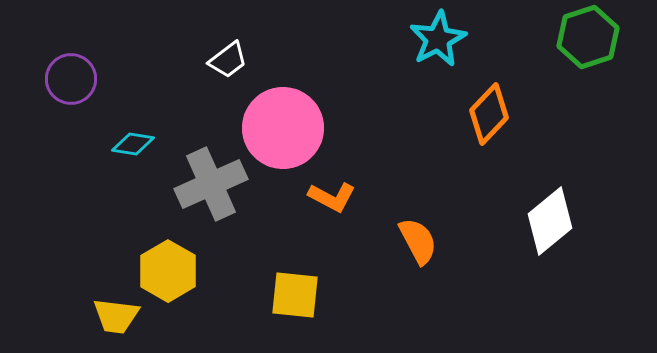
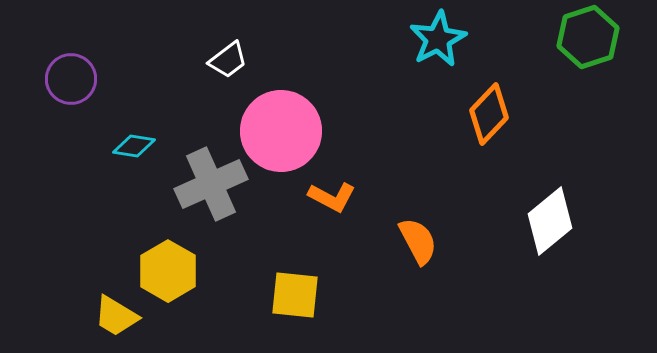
pink circle: moved 2 px left, 3 px down
cyan diamond: moved 1 px right, 2 px down
yellow trapezoid: rotated 24 degrees clockwise
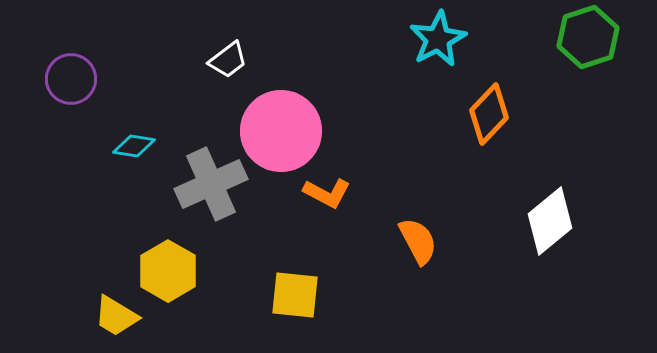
orange L-shape: moved 5 px left, 4 px up
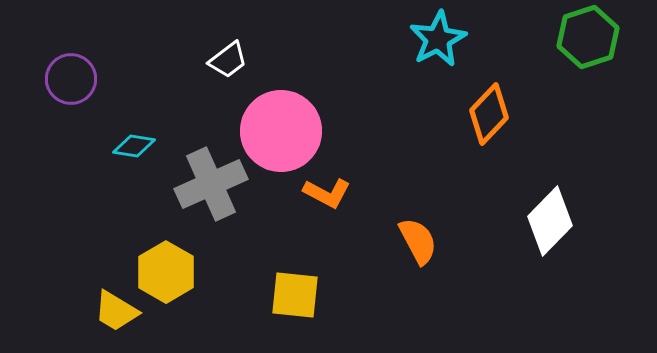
white diamond: rotated 6 degrees counterclockwise
yellow hexagon: moved 2 px left, 1 px down
yellow trapezoid: moved 5 px up
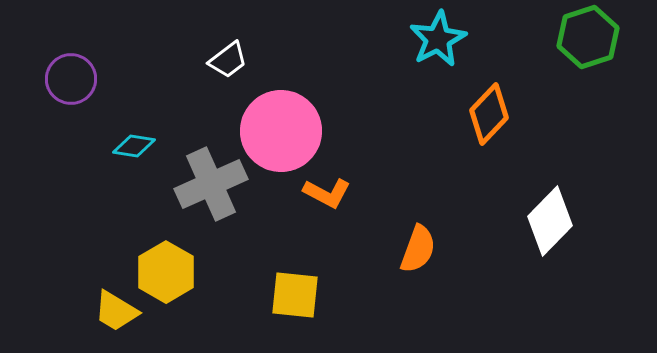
orange semicircle: moved 8 px down; rotated 48 degrees clockwise
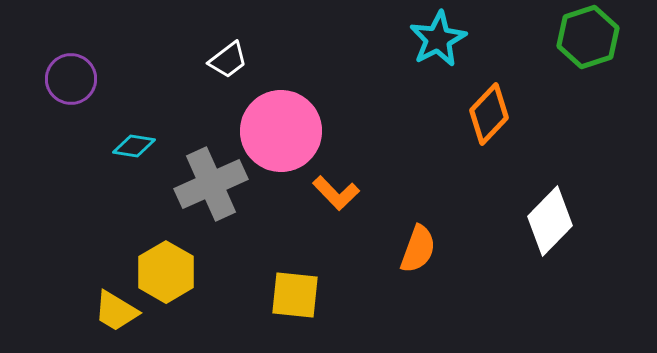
orange L-shape: moved 9 px right; rotated 18 degrees clockwise
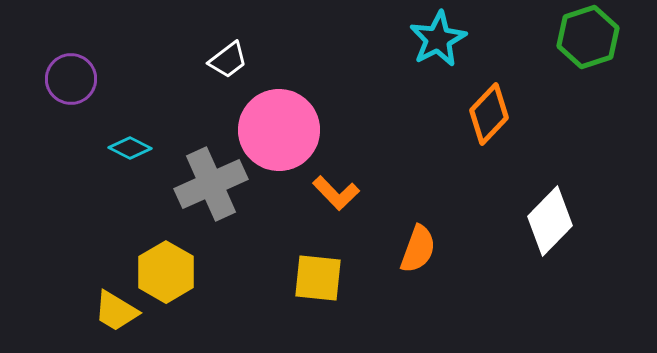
pink circle: moved 2 px left, 1 px up
cyan diamond: moved 4 px left, 2 px down; rotated 18 degrees clockwise
yellow square: moved 23 px right, 17 px up
